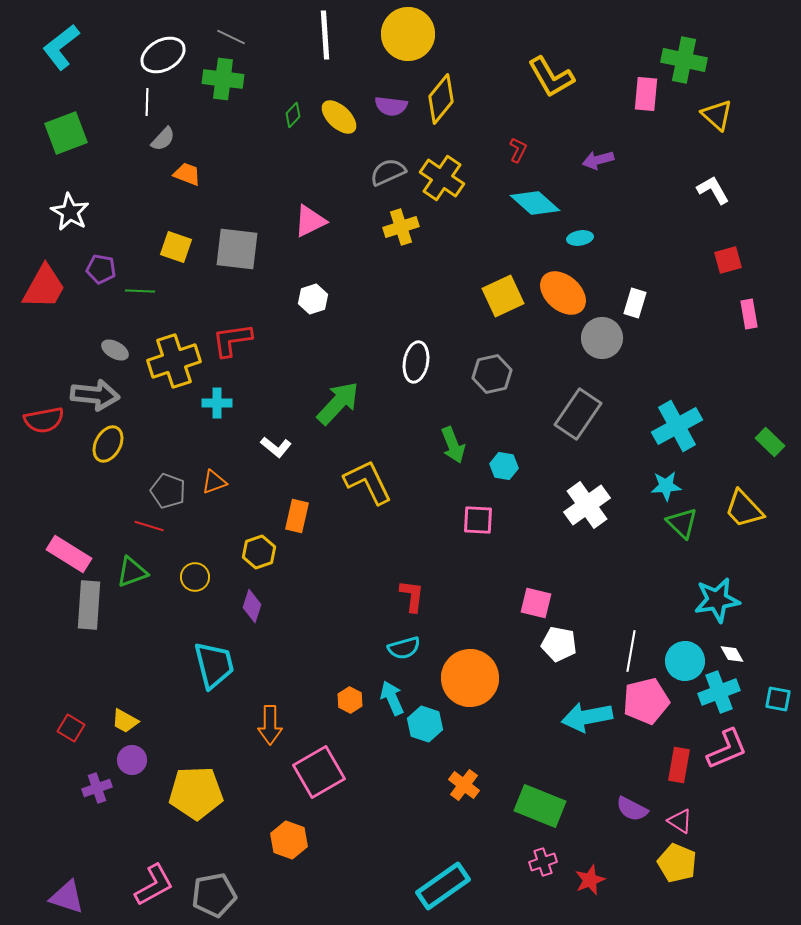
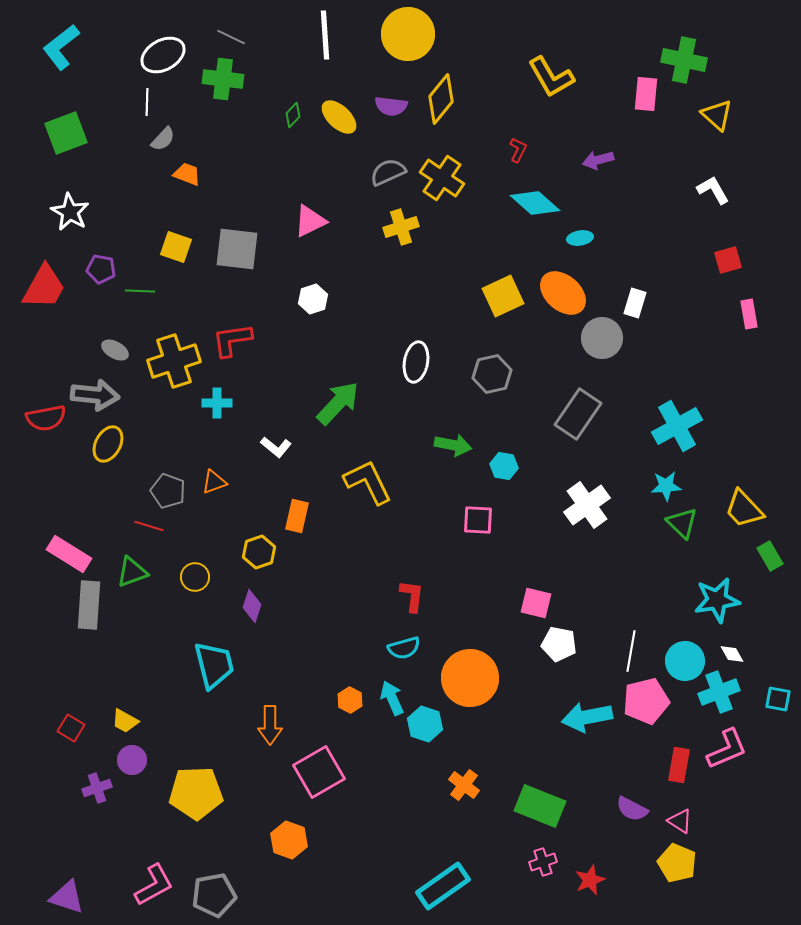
red semicircle at (44, 420): moved 2 px right, 2 px up
green rectangle at (770, 442): moved 114 px down; rotated 16 degrees clockwise
green arrow at (453, 445): rotated 57 degrees counterclockwise
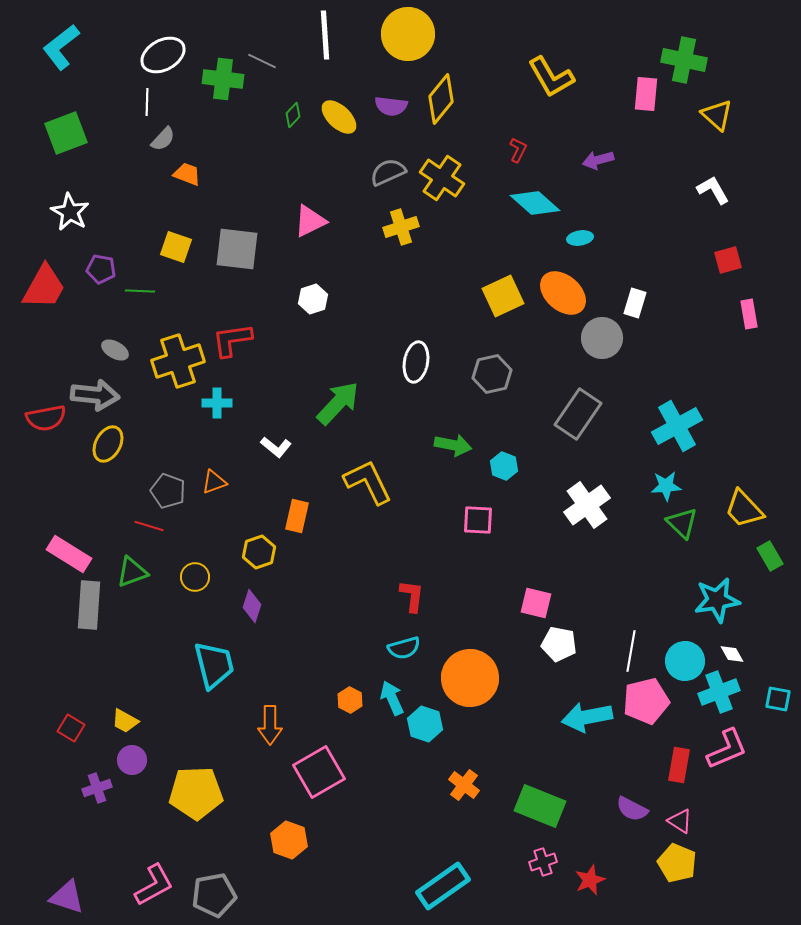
gray line at (231, 37): moved 31 px right, 24 px down
yellow cross at (174, 361): moved 4 px right
cyan hexagon at (504, 466): rotated 12 degrees clockwise
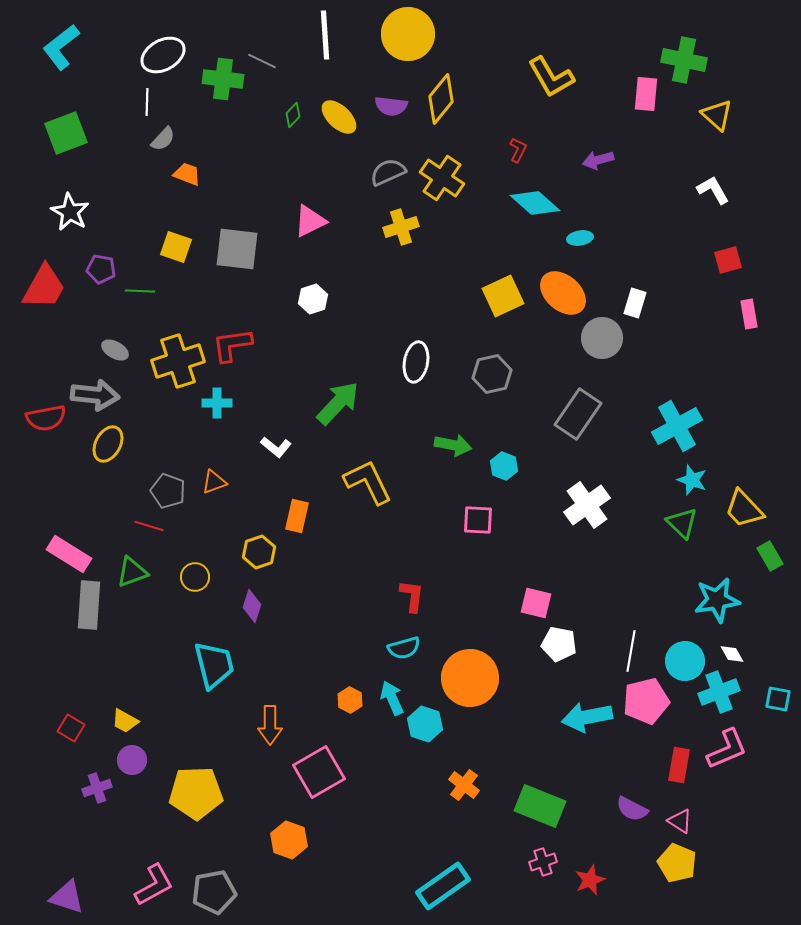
red L-shape at (232, 340): moved 5 px down
cyan star at (666, 486): moved 26 px right, 6 px up; rotated 24 degrees clockwise
gray pentagon at (214, 895): moved 3 px up
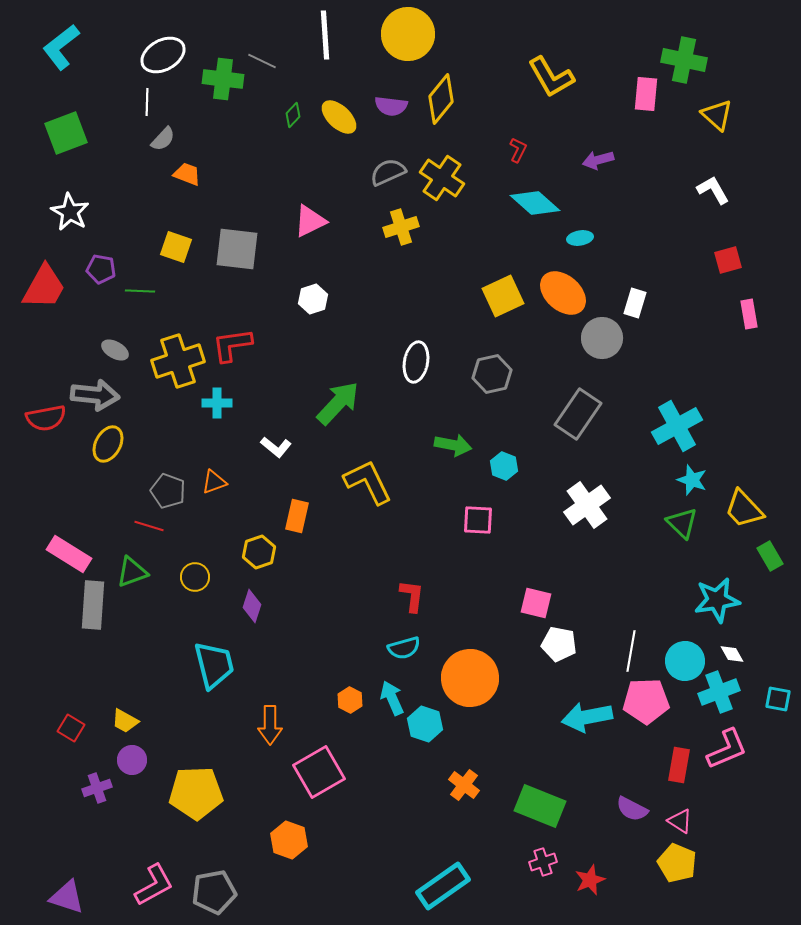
gray rectangle at (89, 605): moved 4 px right
pink pentagon at (646, 701): rotated 12 degrees clockwise
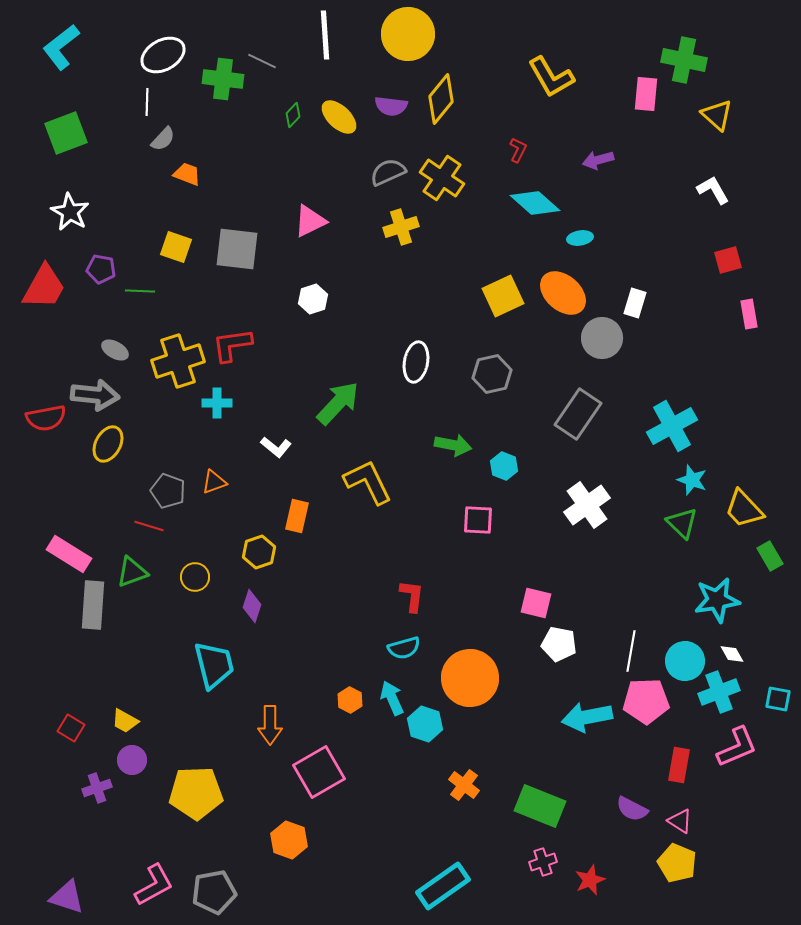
cyan cross at (677, 426): moved 5 px left
pink L-shape at (727, 749): moved 10 px right, 2 px up
